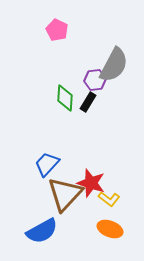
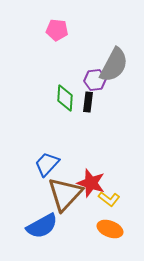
pink pentagon: rotated 20 degrees counterclockwise
black rectangle: rotated 24 degrees counterclockwise
blue semicircle: moved 5 px up
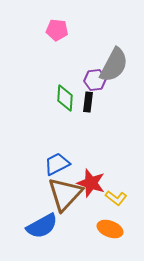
blue trapezoid: moved 10 px right; rotated 20 degrees clockwise
yellow L-shape: moved 7 px right, 1 px up
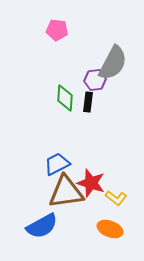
gray semicircle: moved 1 px left, 2 px up
brown triangle: moved 1 px right, 2 px up; rotated 39 degrees clockwise
